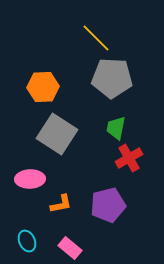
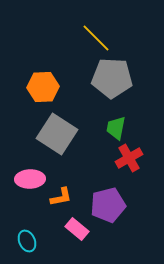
orange L-shape: moved 7 px up
pink rectangle: moved 7 px right, 19 px up
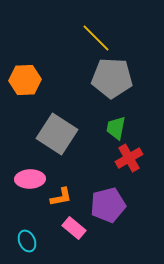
orange hexagon: moved 18 px left, 7 px up
pink rectangle: moved 3 px left, 1 px up
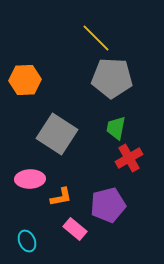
pink rectangle: moved 1 px right, 1 px down
